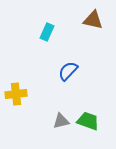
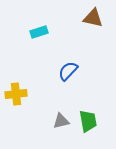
brown triangle: moved 2 px up
cyan rectangle: moved 8 px left; rotated 48 degrees clockwise
green trapezoid: rotated 60 degrees clockwise
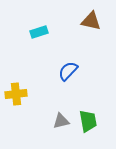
brown triangle: moved 2 px left, 3 px down
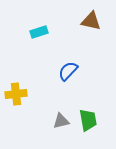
green trapezoid: moved 1 px up
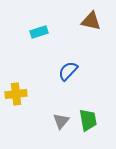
gray triangle: rotated 36 degrees counterclockwise
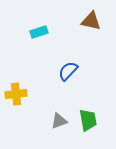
gray triangle: moved 2 px left; rotated 30 degrees clockwise
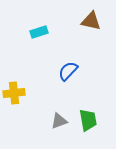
yellow cross: moved 2 px left, 1 px up
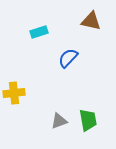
blue semicircle: moved 13 px up
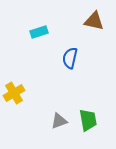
brown triangle: moved 3 px right
blue semicircle: moved 2 px right; rotated 30 degrees counterclockwise
yellow cross: rotated 25 degrees counterclockwise
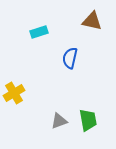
brown triangle: moved 2 px left
